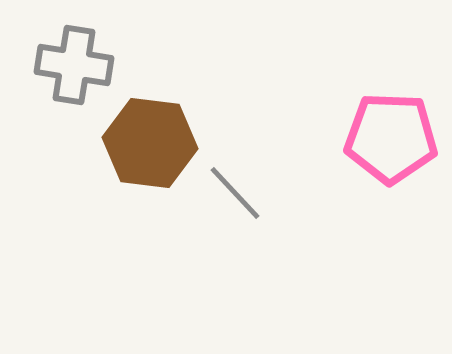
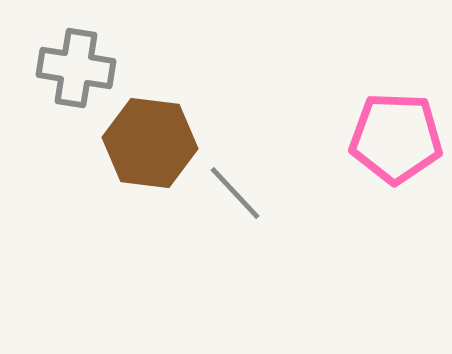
gray cross: moved 2 px right, 3 px down
pink pentagon: moved 5 px right
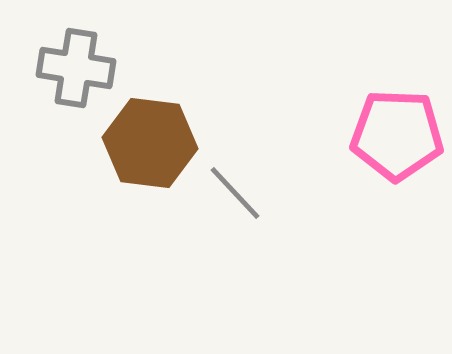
pink pentagon: moved 1 px right, 3 px up
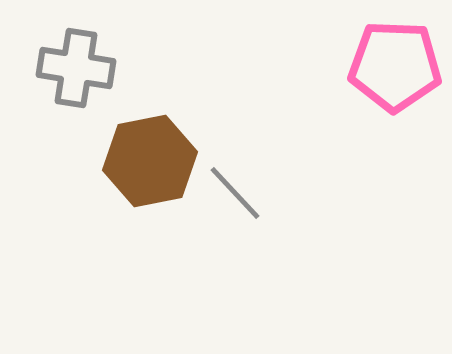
pink pentagon: moved 2 px left, 69 px up
brown hexagon: moved 18 px down; rotated 18 degrees counterclockwise
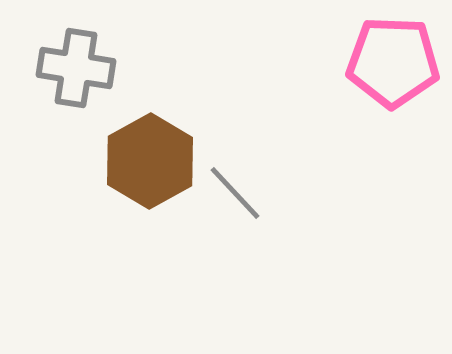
pink pentagon: moved 2 px left, 4 px up
brown hexagon: rotated 18 degrees counterclockwise
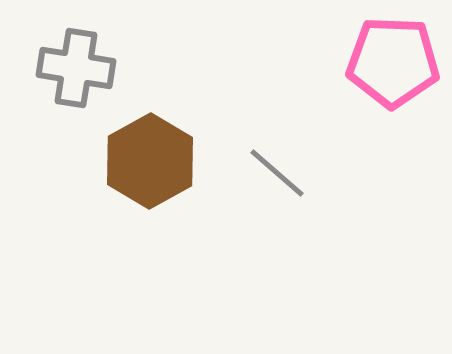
gray line: moved 42 px right, 20 px up; rotated 6 degrees counterclockwise
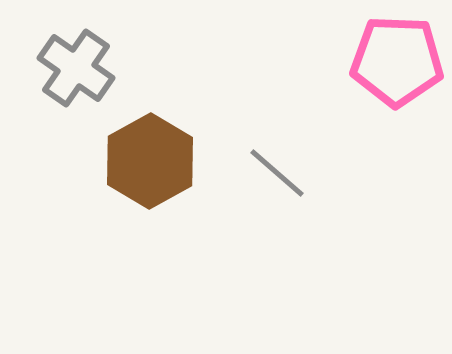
pink pentagon: moved 4 px right, 1 px up
gray cross: rotated 26 degrees clockwise
